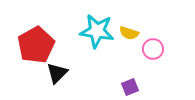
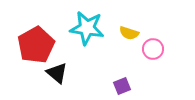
cyan star: moved 10 px left, 3 px up
black triangle: rotated 35 degrees counterclockwise
purple square: moved 8 px left, 1 px up
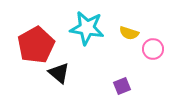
black triangle: moved 2 px right
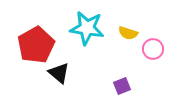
yellow semicircle: moved 1 px left
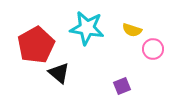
yellow semicircle: moved 4 px right, 3 px up
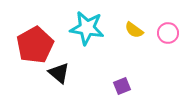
yellow semicircle: moved 2 px right; rotated 18 degrees clockwise
red pentagon: moved 1 px left
pink circle: moved 15 px right, 16 px up
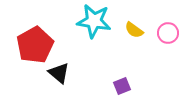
cyan star: moved 7 px right, 7 px up
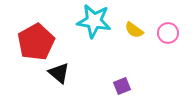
red pentagon: moved 1 px right, 3 px up
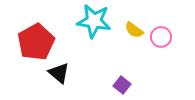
pink circle: moved 7 px left, 4 px down
purple square: moved 1 px up; rotated 30 degrees counterclockwise
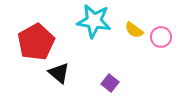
purple square: moved 12 px left, 2 px up
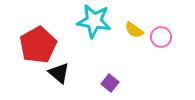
red pentagon: moved 2 px right, 3 px down
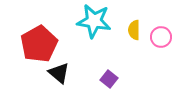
yellow semicircle: rotated 54 degrees clockwise
red pentagon: moved 1 px right, 1 px up
purple square: moved 1 px left, 4 px up
